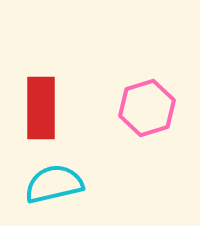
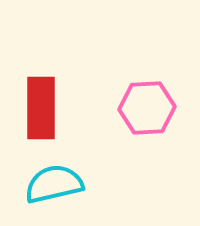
pink hexagon: rotated 14 degrees clockwise
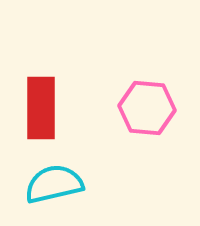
pink hexagon: rotated 8 degrees clockwise
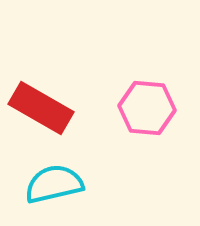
red rectangle: rotated 60 degrees counterclockwise
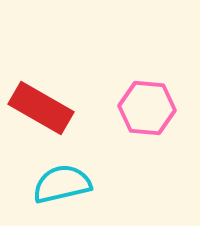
cyan semicircle: moved 8 px right
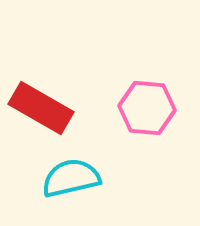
cyan semicircle: moved 9 px right, 6 px up
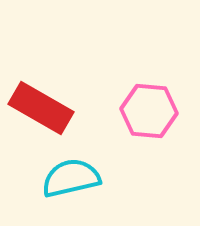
pink hexagon: moved 2 px right, 3 px down
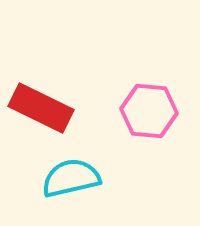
red rectangle: rotated 4 degrees counterclockwise
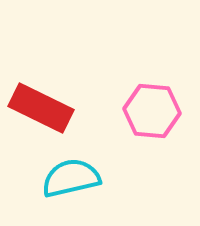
pink hexagon: moved 3 px right
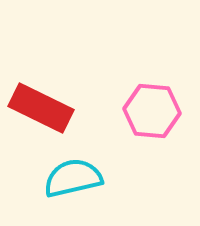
cyan semicircle: moved 2 px right
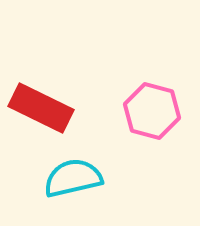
pink hexagon: rotated 10 degrees clockwise
